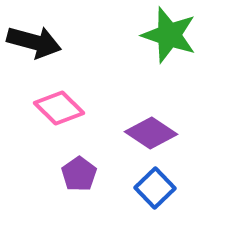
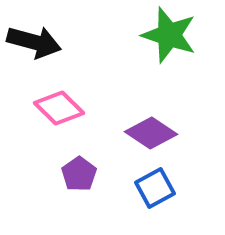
blue square: rotated 15 degrees clockwise
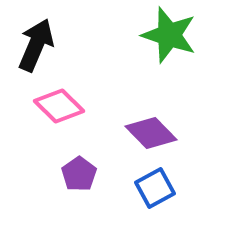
black arrow: moved 2 px right, 3 px down; rotated 82 degrees counterclockwise
pink diamond: moved 2 px up
purple diamond: rotated 12 degrees clockwise
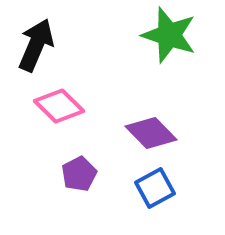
purple pentagon: rotated 8 degrees clockwise
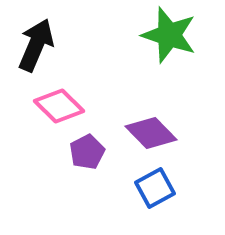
purple pentagon: moved 8 px right, 22 px up
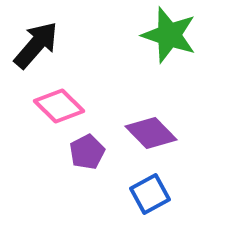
black arrow: rotated 18 degrees clockwise
blue square: moved 5 px left, 6 px down
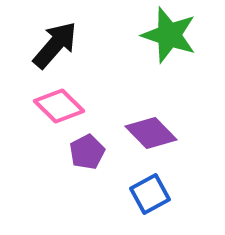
black arrow: moved 19 px right
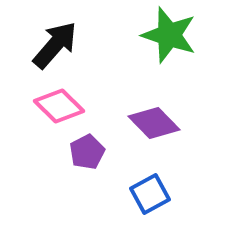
purple diamond: moved 3 px right, 10 px up
